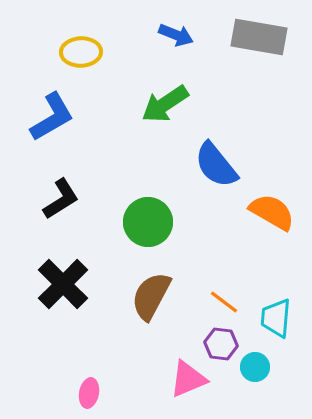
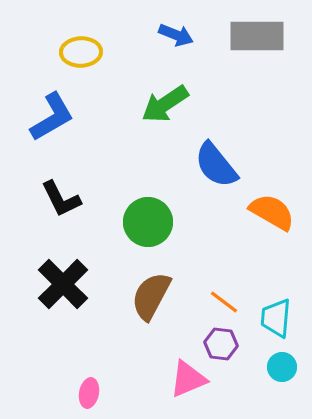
gray rectangle: moved 2 px left, 1 px up; rotated 10 degrees counterclockwise
black L-shape: rotated 96 degrees clockwise
cyan circle: moved 27 px right
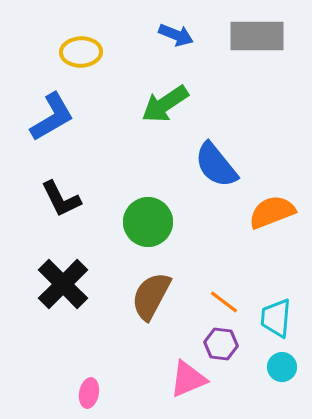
orange semicircle: rotated 51 degrees counterclockwise
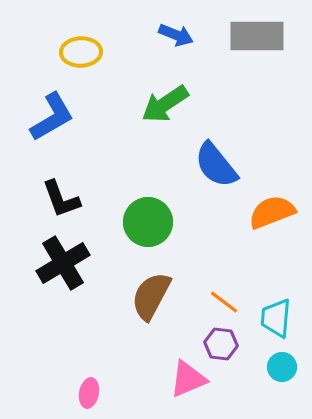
black L-shape: rotated 6 degrees clockwise
black cross: moved 21 px up; rotated 14 degrees clockwise
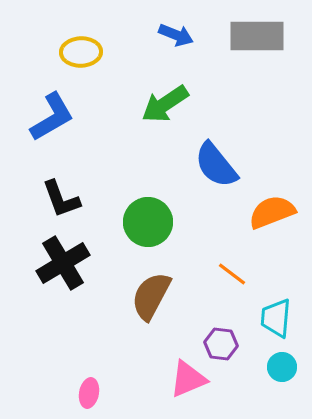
orange line: moved 8 px right, 28 px up
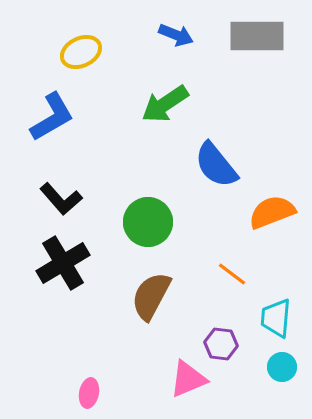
yellow ellipse: rotated 24 degrees counterclockwise
black L-shape: rotated 21 degrees counterclockwise
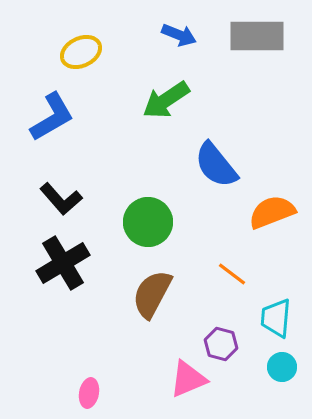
blue arrow: moved 3 px right
green arrow: moved 1 px right, 4 px up
brown semicircle: moved 1 px right, 2 px up
purple hexagon: rotated 8 degrees clockwise
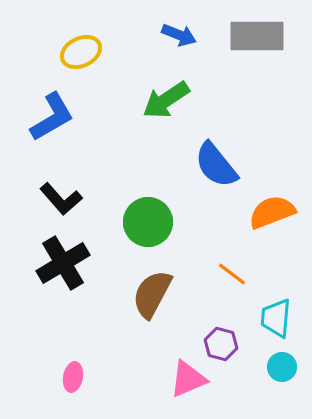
pink ellipse: moved 16 px left, 16 px up
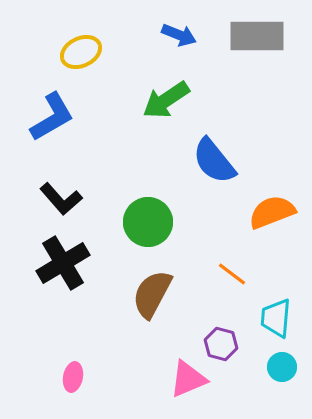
blue semicircle: moved 2 px left, 4 px up
